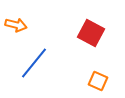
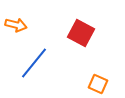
red square: moved 10 px left
orange square: moved 3 px down
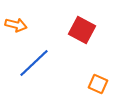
red square: moved 1 px right, 3 px up
blue line: rotated 8 degrees clockwise
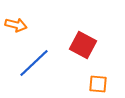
red square: moved 1 px right, 15 px down
orange square: rotated 18 degrees counterclockwise
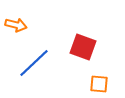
red square: moved 2 px down; rotated 8 degrees counterclockwise
orange square: moved 1 px right
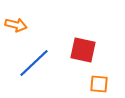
red square: moved 3 px down; rotated 8 degrees counterclockwise
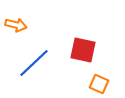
orange square: rotated 18 degrees clockwise
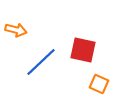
orange arrow: moved 5 px down
blue line: moved 7 px right, 1 px up
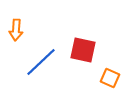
orange arrow: rotated 80 degrees clockwise
orange square: moved 11 px right, 6 px up
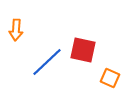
blue line: moved 6 px right
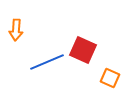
red square: rotated 12 degrees clockwise
blue line: rotated 20 degrees clockwise
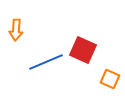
blue line: moved 1 px left
orange square: moved 1 px down
